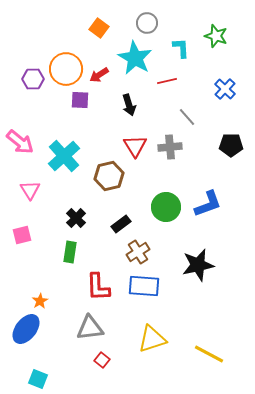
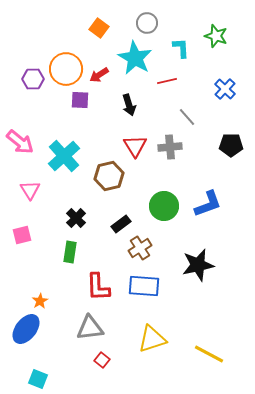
green circle: moved 2 px left, 1 px up
brown cross: moved 2 px right, 4 px up
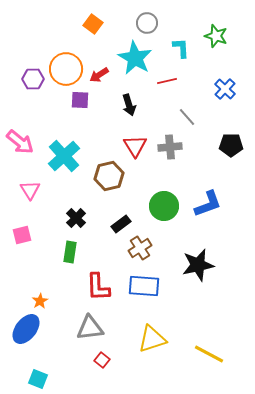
orange square: moved 6 px left, 4 px up
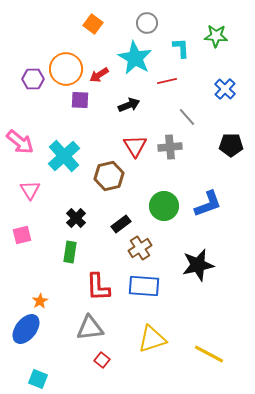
green star: rotated 15 degrees counterclockwise
black arrow: rotated 95 degrees counterclockwise
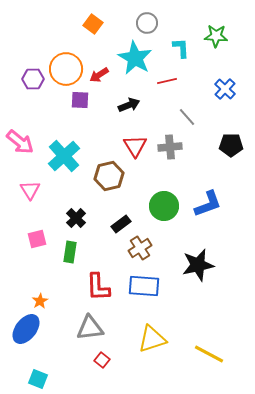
pink square: moved 15 px right, 4 px down
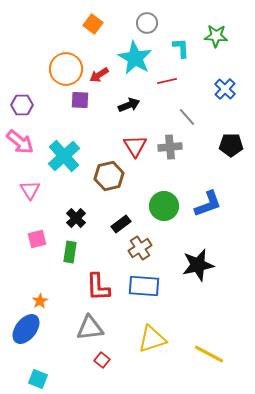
purple hexagon: moved 11 px left, 26 px down
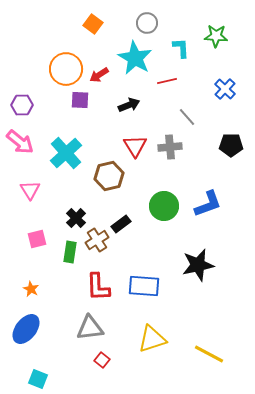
cyan cross: moved 2 px right, 3 px up
brown cross: moved 43 px left, 8 px up
orange star: moved 9 px left, 12 px up; rotated 14 degrees counterclockwise
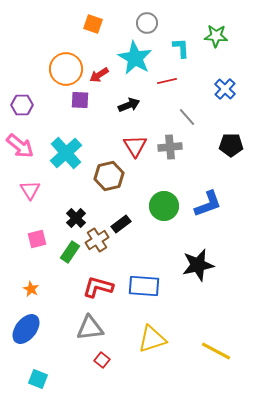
orange square: rotated 18 degrees counterclockwise
pink arrow: moved 4 px down
green rectangle: rotated 25 degrees clockwise
red L-shape: rotated 108 degrees clockwise
yellow line: moved 7 px right, 3 px up
